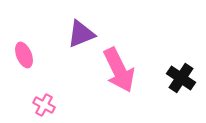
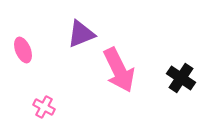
pink ellipse: moved 1 px left, 5 px up
pink cross: moved 2 px down
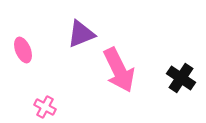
pink cross: moved 1 px right
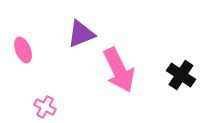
black cross: moved 3 px up
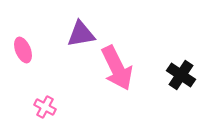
purple triangle: rotated 12 degrees clockwise
pink arrow: moved 2 px left, 2 px up
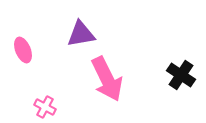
pink arrow: moved 10 px left, 11 px down
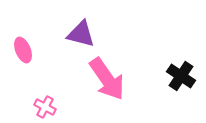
purple triangle: rotated 24 degrees clockwise
black cross: moved 1 px down
pink arrow: rotated 9 degrees counterclockwise
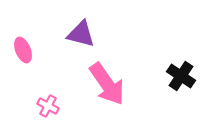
pink arrow: moved 5 px down
pink cross: moved 3 px right, 1 px up
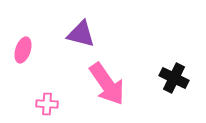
pink ellipse: rotated 40 degrees clockwise
black cross: moved 7 px left, 2 px down; rotated 8 degrees counterclockwise
pink cross: moved 1 px left, 2 px up; rotated 25 degrees counterclockwise
